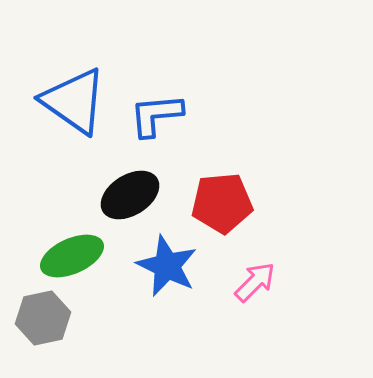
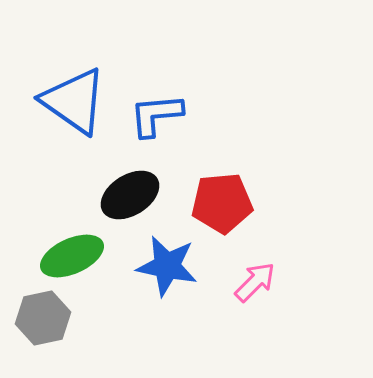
blue star: rotated 14 degrees counterclockwise
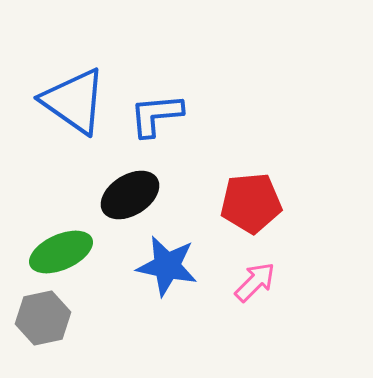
red pentagon: moved 29 px right
green ellipse: moved 11 px left, 4 px up
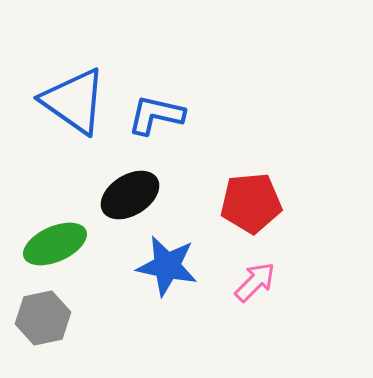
blue L-shape: rotated 18 degrees clockwise
green ellipse: moved 6 px left, 8 px up
